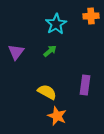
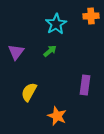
yellow semicircle: moved 18 px left; rotated 90 degrees counterclockwise
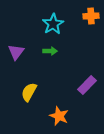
cyan star: moved 3 px left
green arrow: rotated 40 degrees clockwise
purple rectangle: moved 2 px right; rotated 36 degrees clockwise
orange star: moved 2 px right
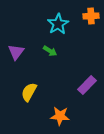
cyan star: moved 5 px right
green arrow: rotated 32 degrees clockwise
orange star: moved 1 px right; rotated 18 degrees counterclockwise
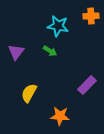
cyan star: moved 2 px down; rotated 30 degrees counterclockwise
yellow semicircle: moved 1 px down
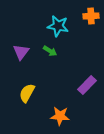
purple triangle: moved 5 px right
yellow semicircle: moved 2 px left
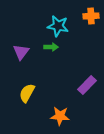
green arrow: moved 1 px right, 4 px up; rotated 32 degrees counterclockwise
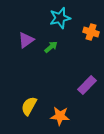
orange cross: moved 16 px down; rotated 21 degrees clockwise
cyan star: moved 2 px right, 8 px up; rotated 25 degrees counterclockwise
green arrow: rotated 40 degrees counterclockwise
purple triangle: moved 5 px right, 12 px up; rotated 18 degrees clockwise
yellow semicircle: moved 2 px right, 13 px down
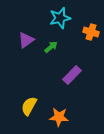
purple rectangle: moved 15 px left, 10 px up
orange star: moved 1 px left, 1 px down
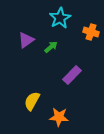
cyan star: rotated 15 degrees counterclockwise
yellow semicircle: moved 3 px right, 5 px up
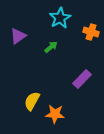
purple triangle: moved 8 px left, 4 px up
purple rectangle: moved 10 px right, 4 px down
orange star: moved 4 px left, 3 px up
